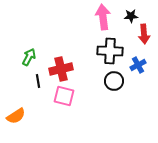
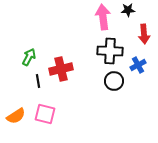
black star: moved 3 px left, 6 px up
pink square: moved 19 px left, 18 px down
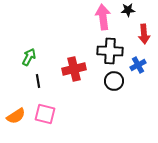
red cross: moved 13 px right
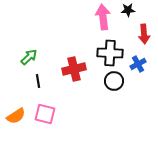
black cross: moved 2 px down
green arrow: rotated 18 degrees clockwise
blue cross: moved 1 px up
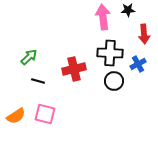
black line: rotated 64 degrees counterclockwise
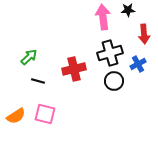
black cross: rotated 20 degrees counterclockwise
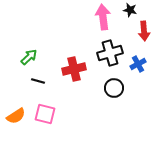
black star: moved 2 px right; rotated 16 degrees clockwise
red arrow: moved 3 px up
black circle: moved 7 px down
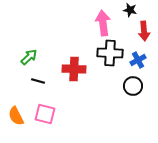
pink arrow: moved 6 px down
black cross: rotated 20 degrees clockwise
blue cross: moved 4 px up
red cross: rotated 15 degrees clockwise
black circle: moved 19 px right, 2 px up
orange semicircle: rotated 96 degrees clockwise
